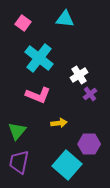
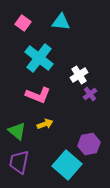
cyan triangle: moved 4 px left, 3 px down
yellow arrow: moved 14 px left, 1 px down; rotated 14 degrees counterclockwise
green triangle: rotated 30 degrees counterclockwise
purple hexagon: rotated 10 degrees counterclockwise
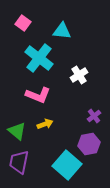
cyan triangle: moved 1 px right, 9 px down
purple cross: moved 4 px right, 22 px down
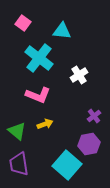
purple trapezoid: moved 2 px down; rotated 20 degrees counterclockwise
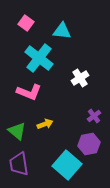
pink square: moved 3 px right
white cross: moved 1 px right, 3 px down
pink L-shape: moved 9 px left, 3 px up
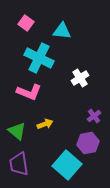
cyan cross: rotated 12 degrees counterclockwise
purple hexagon: moved 1 px left, 1 px up
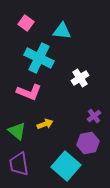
cyan square: moved 1 px left, 1 px down
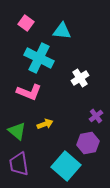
purple cross: moved 2 px right
